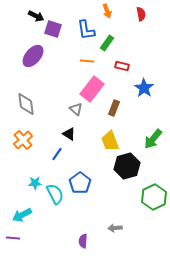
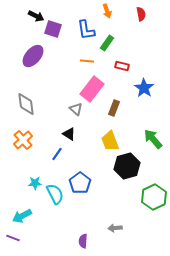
green arrow: rotated 100 degrees clockwise
cyan arrow: moved 1 px down
purple line: rotated 16 degrees clockwise
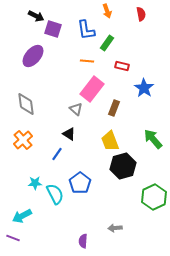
black hexagon: moved 4 px left
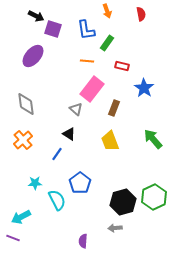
black hexagon: moved 36 px down
cyan semicircle: moved 2 px right, 6 px down
cyan arrow: moved 1 px left, 1 px down
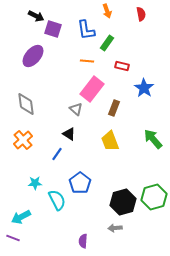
green hexagon: rotated 10 degrees clockwise
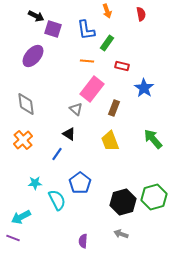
gray arrow: moved 6 px right, 6 px down; rotated 24 degrees clockwise
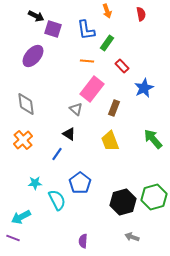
red rectangle: rotated 32 degrees clockwise
blue star: rotated 12 degrees clockwise
gray arrow: moved 11 px right, 3 px down
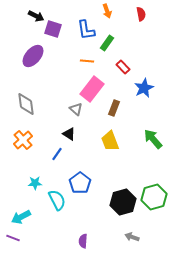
red rectangle: moved 1 px right, 1 px down
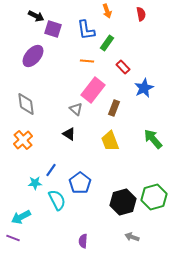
pink rectangle: moved 1 px right, 1 px down
blue line: moved 6 px left, 16 px down
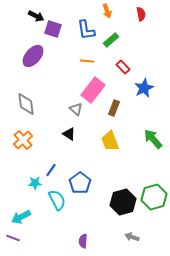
green rectangle: moved 4 px right, 3 px up; rotated 14 degrees clockwise
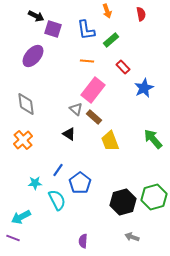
brown rectangle: moved 20 px left, 9 px down; rotated 70 degrees counterclockwise
blue line: moved 7 px right
